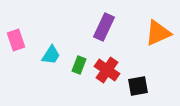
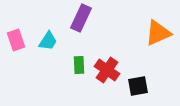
purple rectangle: moved 23 px left, 9 px up
cyan trapezoid: moved 3 px left, 14 px up
green rectangle: rotated 24 degrees counterclockwise
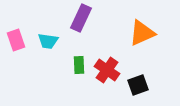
orange triangle: moved 16 px left
cyan trapezoid: rotated 65 degrees clockwise
black square: moved 1 px up; rotated 10 degrees counterclockwise
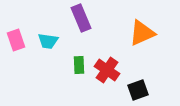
purple rectangle: rotated 48 degrees counterclockwise
black square: moved 5 px down
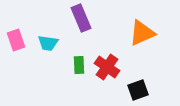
cyan trapezoid: moved 2 px down
red cross: moved 3 px up
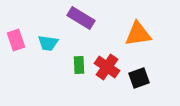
purple rectangle: rotated 36 degrees counterclockwise
orange triangle: moved 4 px left, 1 px down; rotated 16 degrees clockwise
black square: moved 1 px right, 12 px up
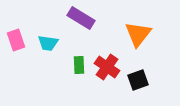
orange triangle: rotated 44 degrees counterclockwise
black square: moved 1 px left, 2 px down
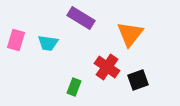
orange triangle: moved 8 px left
pink rectangle: rotated 35 degrees clockwise
green rectangle: moved 5 px left, 22 px down; rotated 24 degrees clockwise
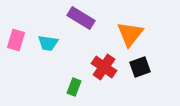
red cross: moved 3 px left
black square: moved 2 px right, 13 px up
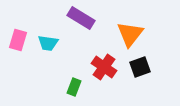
pink rectangle: moved 2 px right
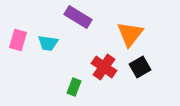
purple rectangle: moved 3 px left, 1 px up
black square: rotated 10 degrees counterclockwise
